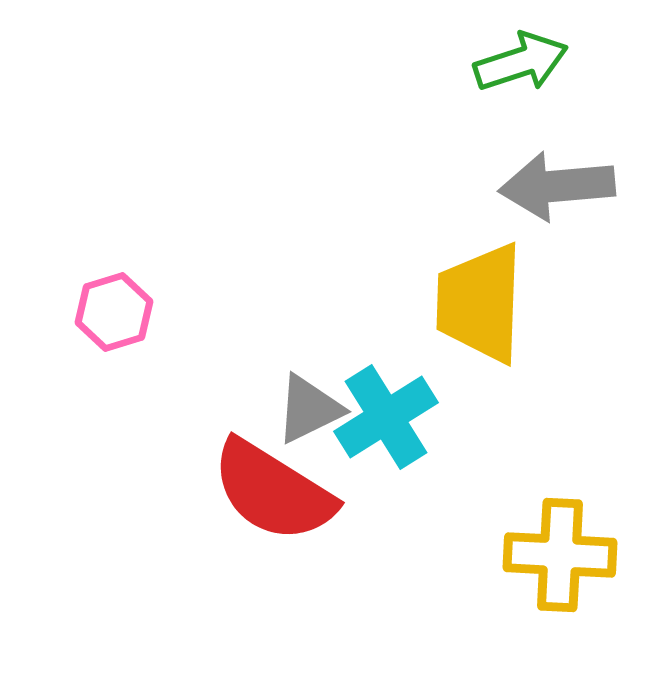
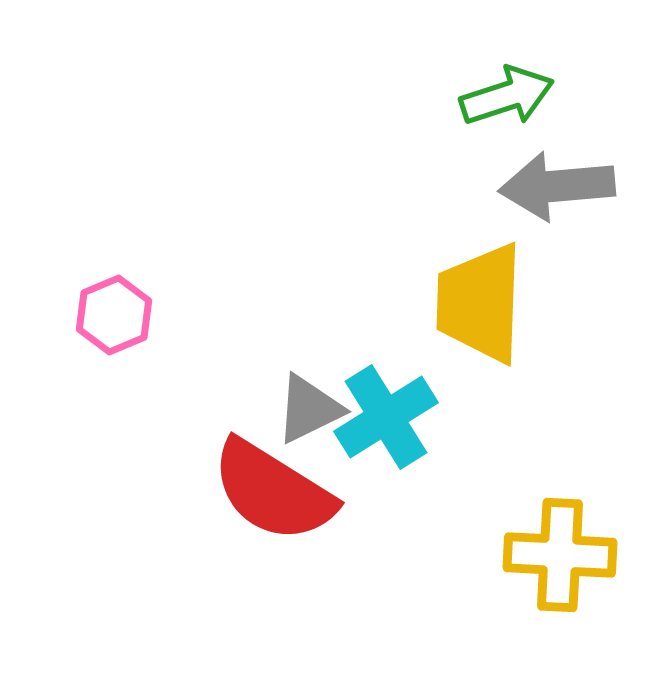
green arrow: moved 14 px left, 34 px down
pink hexagon: moved 3 px down; rotated 6 degrees counterclockwise
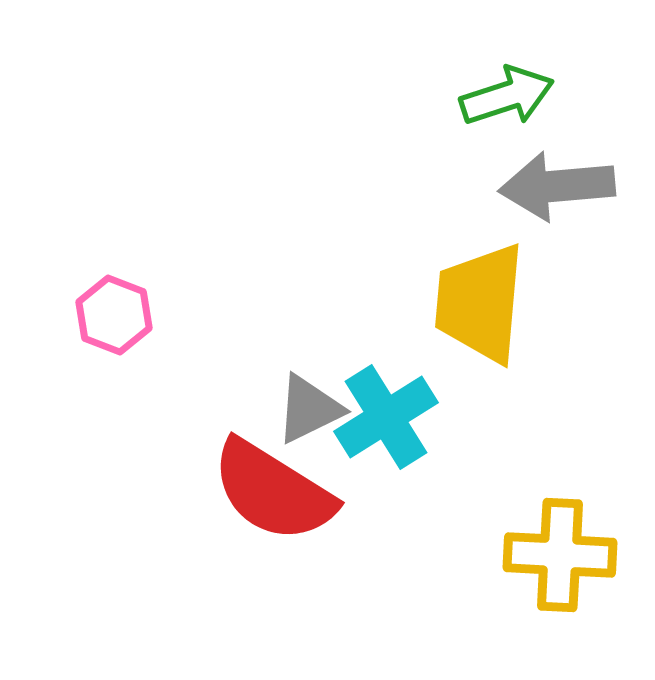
yellow trapezoid: rotated 3 degrees clockwise
pink hexagon: rotated 16 degrees counterclockwise
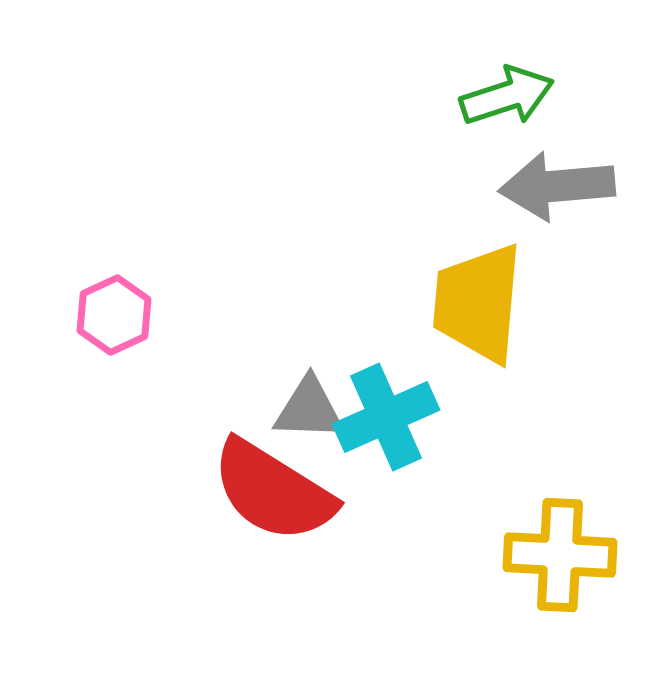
yellow trapezoid: moved 2 px left
pink hexagon: rotated 14 degrees clockwise
gray triangle: rotated 28 degrees clockwise
cyan cross: rotated 8 degrees clockwise
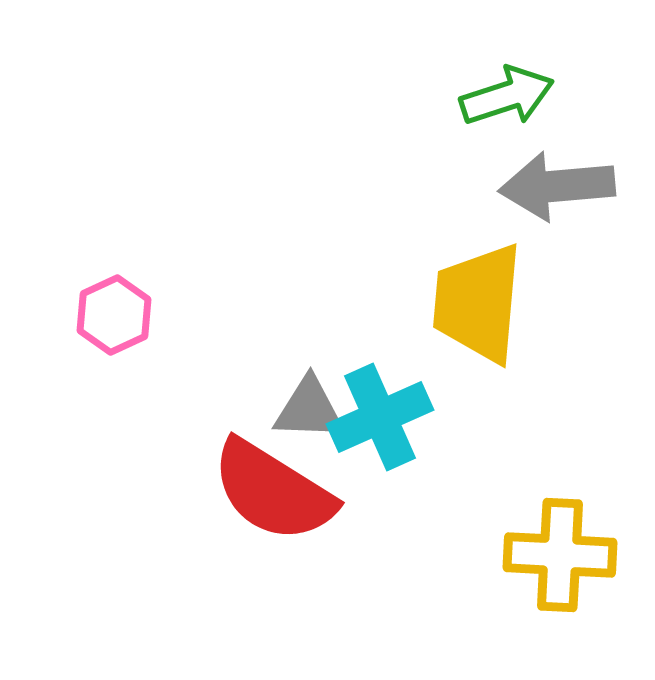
cyan cross: moved 6 px left
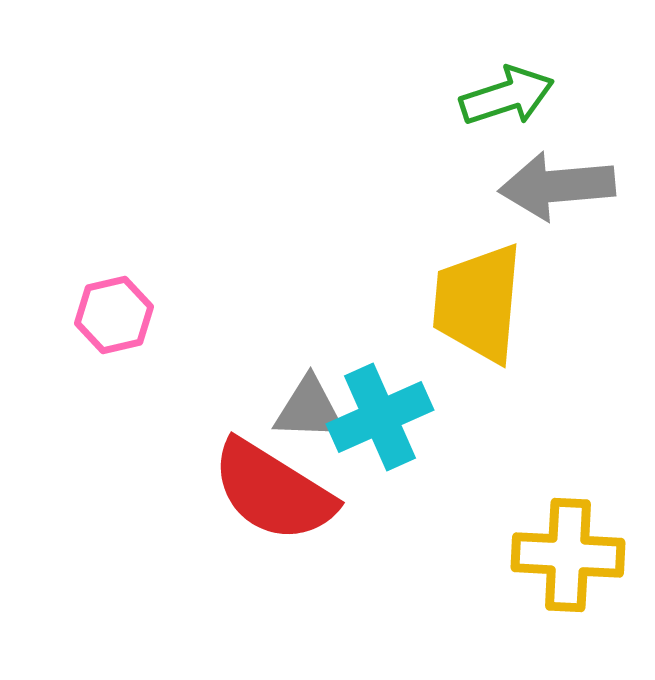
pink hexagon: rotated 12 degrees clockwise
yellow cross: moved 8 px right
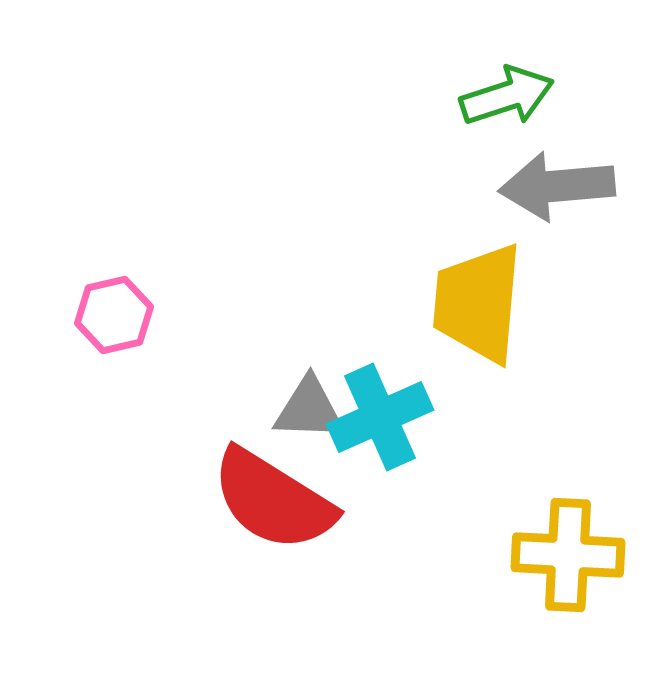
red semicircle: moved 9 px down
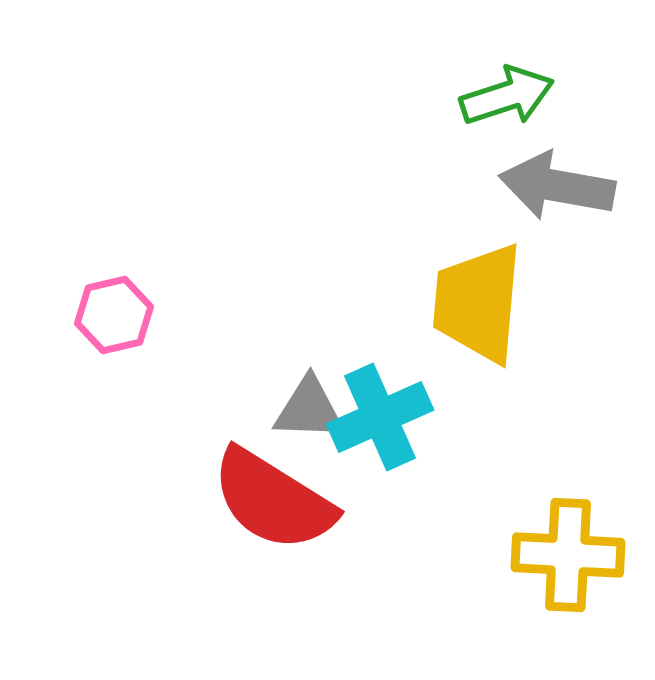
gray arrow: rotated 15 degrees clockwise
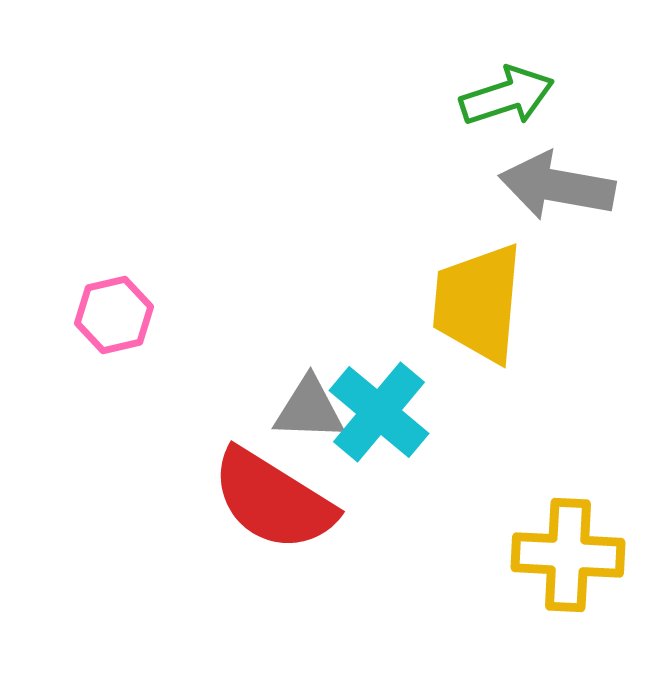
cyan cross: moved 1 px left, 5 px up; rotated 26 degrees counterclockwise
